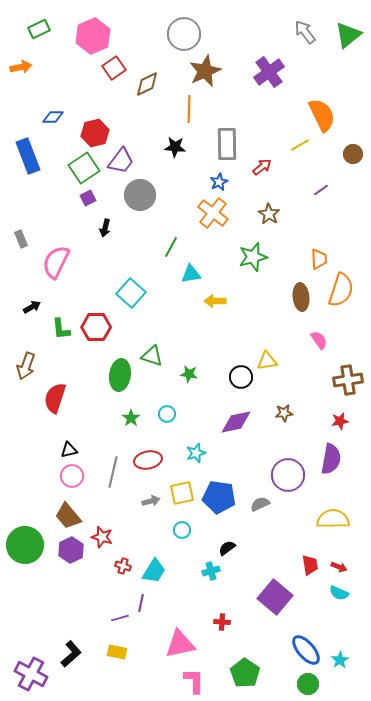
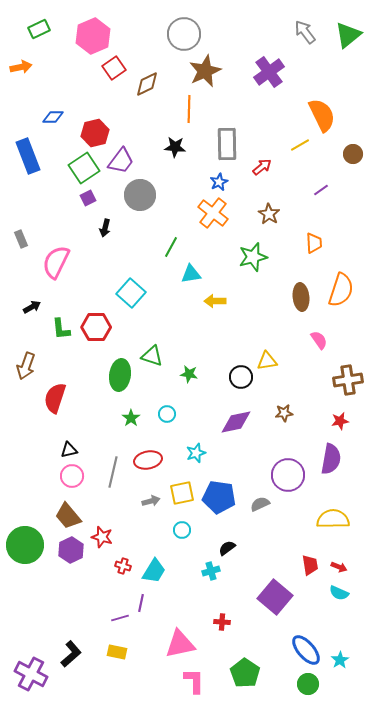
orange trapezoid at (319, 259): moved 5 px left, 16 px up
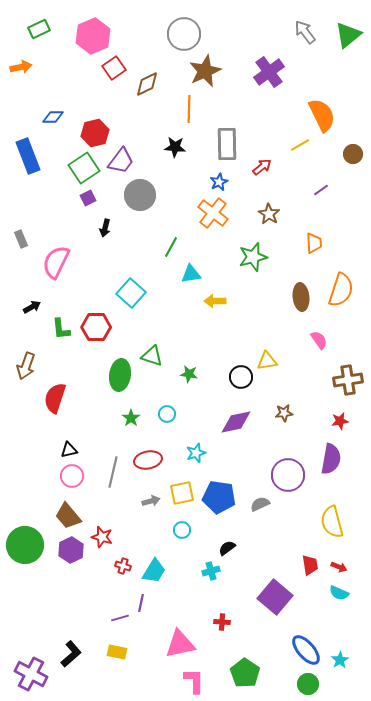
yellow semicircle at (333, 519): moved 1 px left, 3 px down; rotated 104 degrees counterclockwise
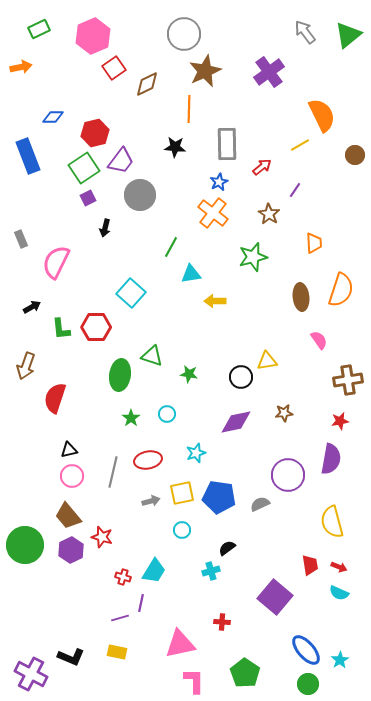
brown circle at (353, 154): moved 2 px right, 1 px down
purple line at (321, 190): moved 26 px left; rotated 21 degrees counterclockwise
red cross at (123, 566): moved 11 px down
black L-shape at (71, 654): moved 3 px down; rotated 64 degrees clockwise
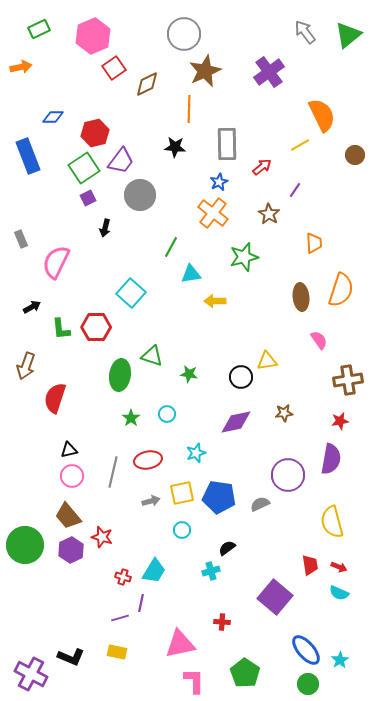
green star at (253, 257): moved 9 px left
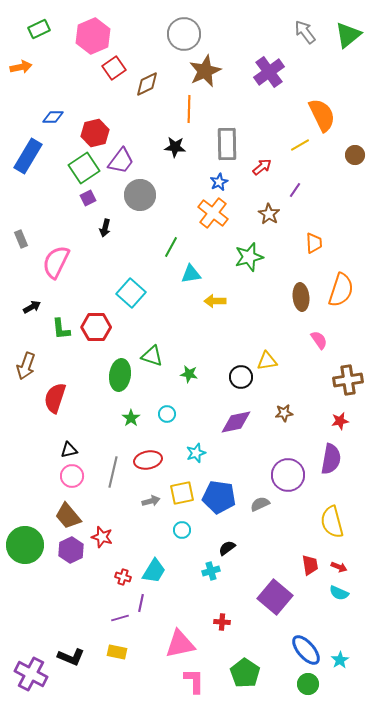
blue rectangle at (28, 156): rotated 52 degrees clockwise
green star at (244, 257): moved 5 px right
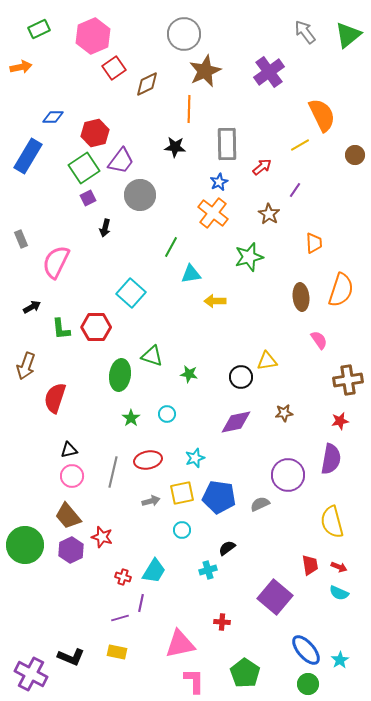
cyan star at (196, 453): moved 1 px left, 5 px down
cyan cross at (211, 571): moved 3 px left, 1 px up
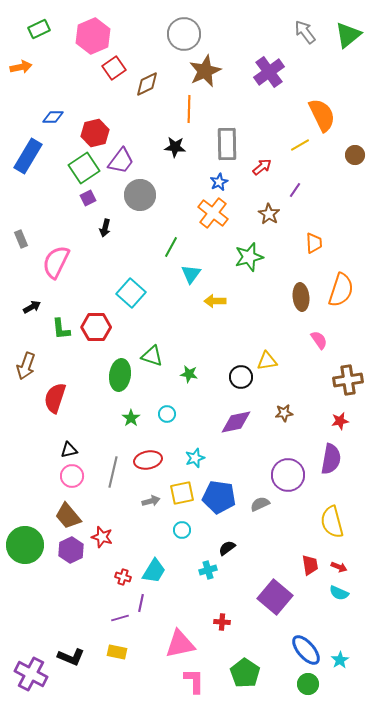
cyan triangle at (191, 274): rotated 45 degrees counterclockwise
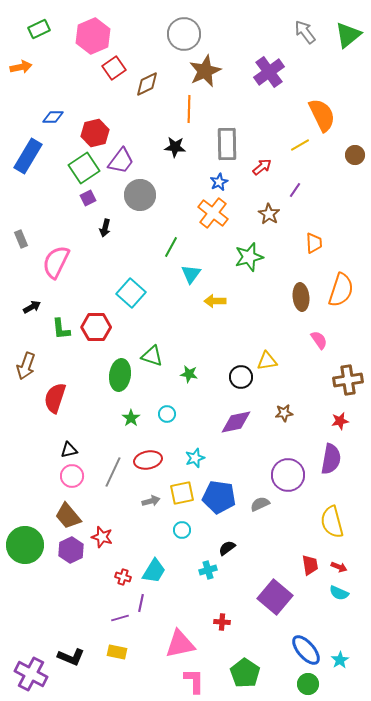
gray line at (113, 472): rotated 12 degrees clockwise
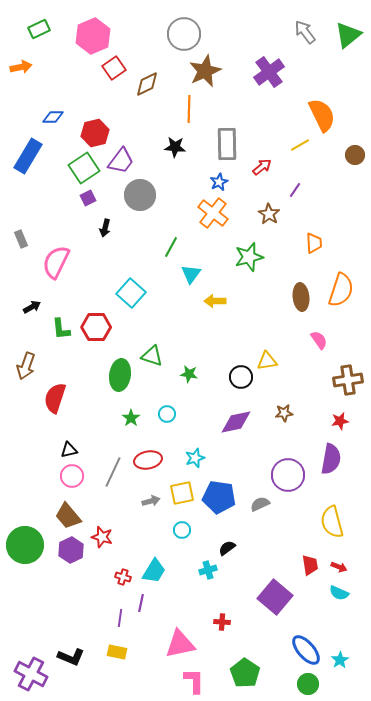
purple line at (120, 618): rotated 66 degrees counterclockwise
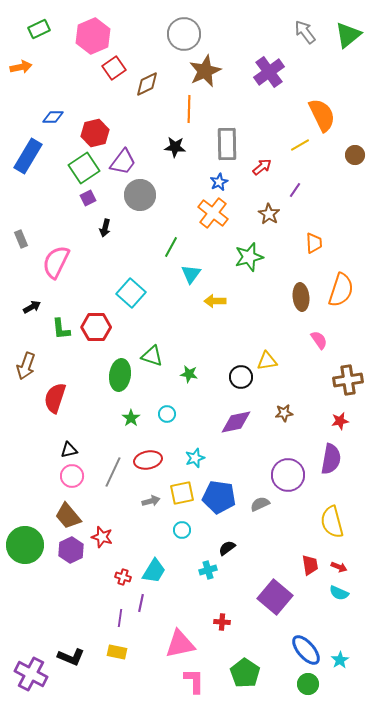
purple trapezoid at (121, 161): moved 2 px right, 1 px down
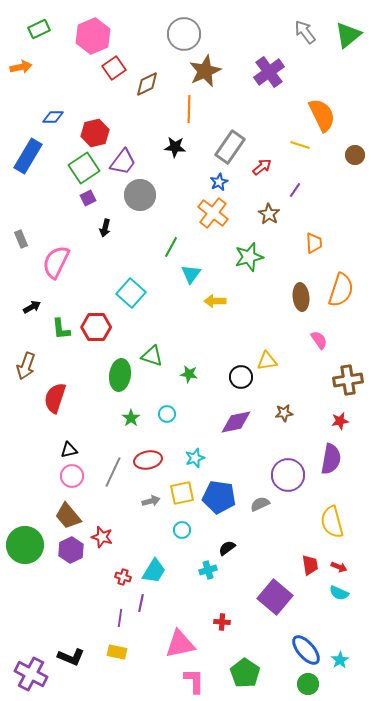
gray rectangle at (227, 144): moved 3 px right, 3 px down; rotated 36 degrees clockwise
yellow line at (300, 145): rotated 48 degrees clockwise
